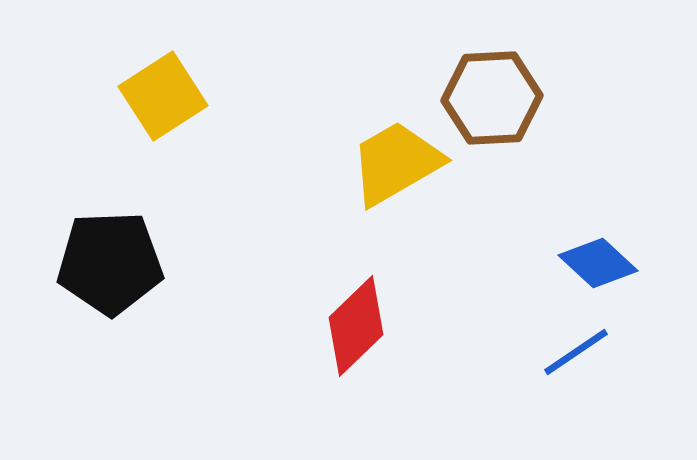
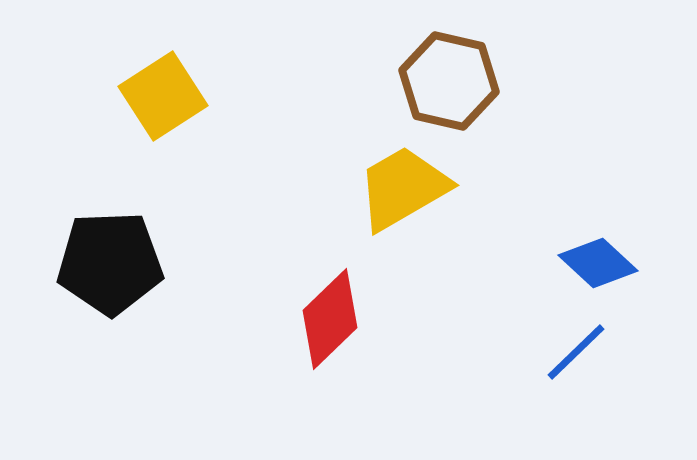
brown hexagon: moved 43 px left, 17 px up; rotated 16 degrees clockwise
yellow trapezoid: moved 7 px right, 25 px down
red diamond: moved 26 px left, 7 px up
blue line: rotated 10 degrees counterclockwise
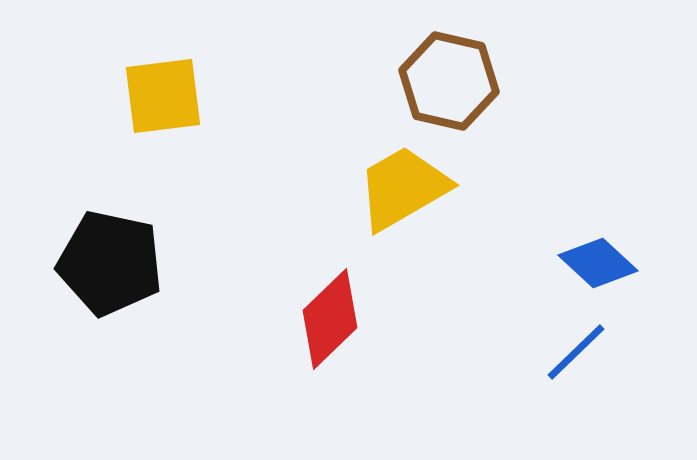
yellow square: rotated 26 degrees clockwise
black pentagon: rotated 14 degrees clockwise
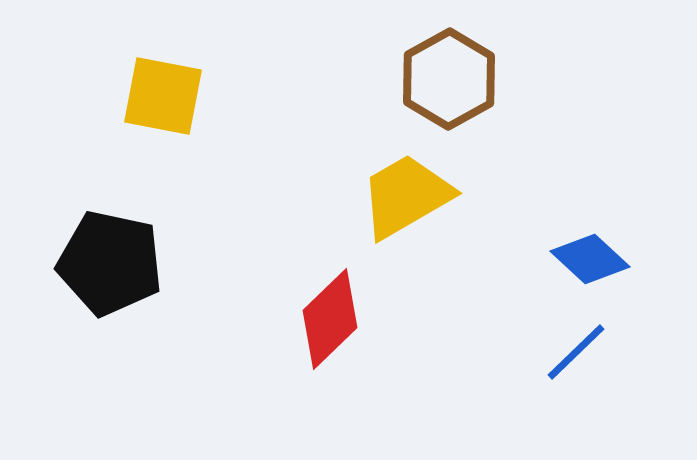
brown hexagon: moved 2 px up; rotated 18 degrees clockwise
yellow square: rotated 18 degrees clockwise
yellow trapezoid: moved 3 px right, 8 px down
blue diamond: moved 8 px left, 4 px up
